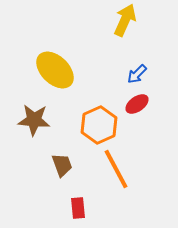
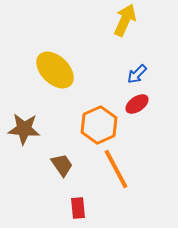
brown star: moved 10 px left, 9 px down
brown trapezoid: rotated 15 degrees counterclockwise
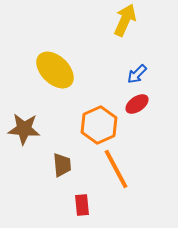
brown trapezoid: rotated 30 degrees clockwise
red rectangle: moved 4 px right, 3 px up
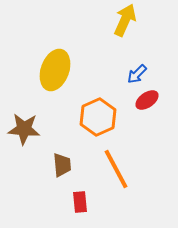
yellow ellipse: rotated 66 degrees clockwise
red ellipse: moved 10 px right, 4 px up
orange hexagon: moved 1 px left, 8 px up
red rectangle: moved 2 px left, 3 px up
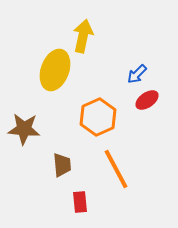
yellow arrow: moved 42 px left, 16 px down; rotated 12 degrees counterclockwise
